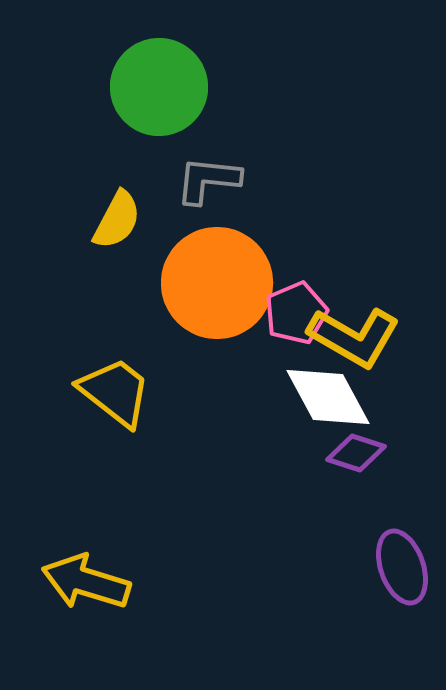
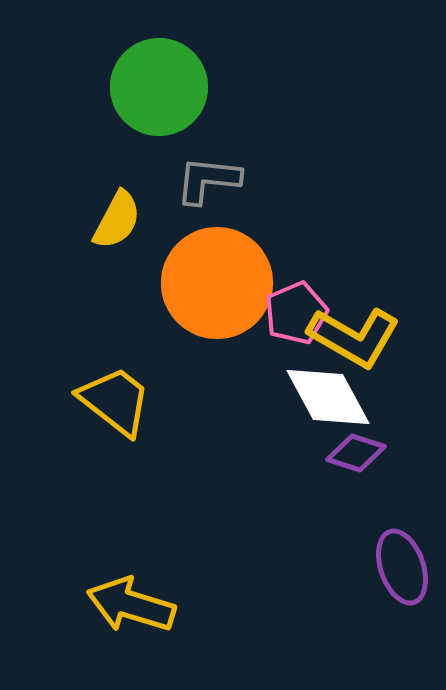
yellow trapezoid: moved 9 px down
yellow arrow: moved 45 px right, 23 px down
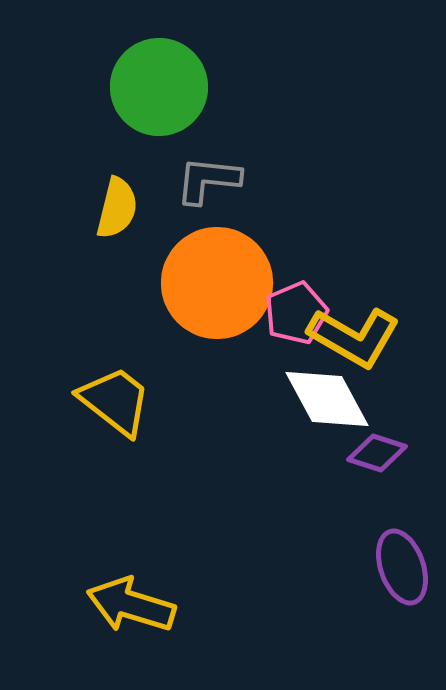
yellow semicircle: moved 12 px up; rotated 14 degrees counterclockwise
white diamond: moved 1 px left, 2 px down
purple diamond: moved 21 px right
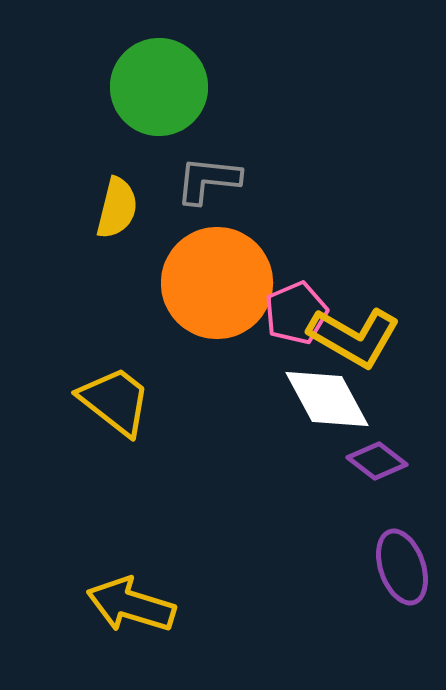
purple diamond: moved 8 px down; rotated 20 degrees clockwise
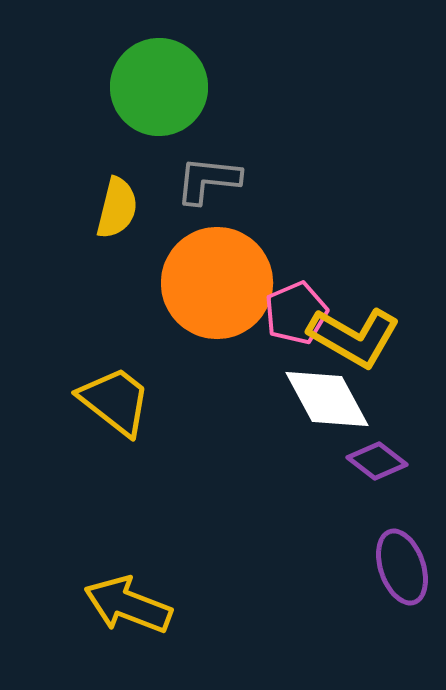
yellow arrow: moved 3 px left; rotated 4 degrees clockwise
